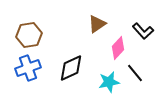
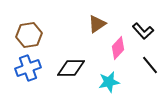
black diamond: rotated 24 degrees clockwise
black line: moved 15 px right, 8 px up
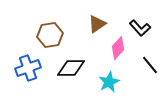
black L-shape: moved 3 px left, 3 px up
brown hexagon: moved 21 px right
cyan star: rotated 15 degrees counterclockwise
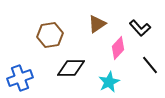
blue cross: moved 8 px left, 10 px down
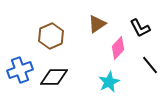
black L-shape: rotated 15 degrees clockwise
brown hexagon: moved 1 px right, 1 px down; rotated 15 degrees counterclockwise
black diamond: moved 17 px left, 9 px down
blue cross: moved 8 px up
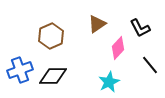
black diamond: moved 1 px left, 1 px up
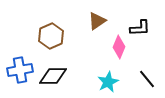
brown triangle: moved 3 px up
black L-shape: rotated 65 degrees counterclockwise
pink diamond: moved 1 px right, 1 px up; rotated 20 degrees counterclockwise
black line: moved 3 px left, 14 px down
blue cross: rotated 10 degrees clockwise
cyan star: moved 1 px left
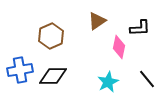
pink diamond: rotated 10 degrees counterclockwise
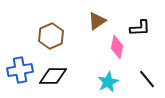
pink diamond: moved 2 px left
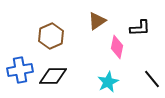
black line: moved 5 px right
